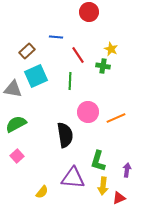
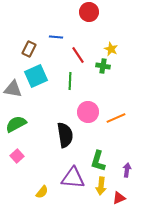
brown rectangle: moved 2 px right, 2 px up; rotated 21 degrees counterclockwise
yellow arrow: moved 2 px left
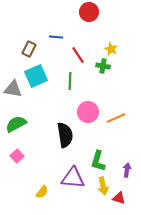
yellow arrow: moved 2 px right; rotated 18 degrees counterclockwise
red triangle: rotated 40 degrees clockwise
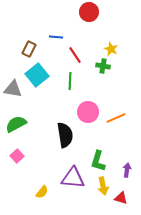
red line: moved 3 px left
cyan square: moved 1 px right, 1 px up; rotated 15 degrees counterclockwise
red triangle: moved 2 px right
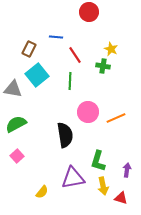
purple triangle: rotated 15 degrees counterclockwise
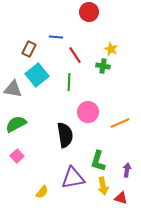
green line: moved 1 px left, 1 px down
orange line: moved 4 px right, 5 px down
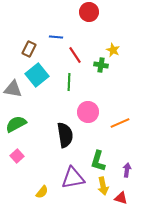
yellow star: moved 2 px right, 1 px down
green cross: moved 2 px left, 1 px up
